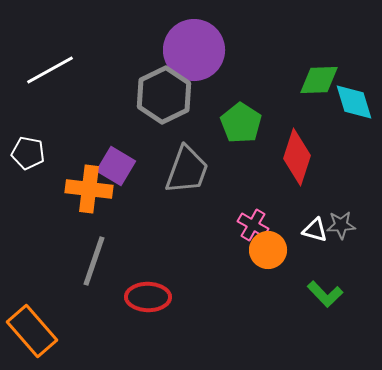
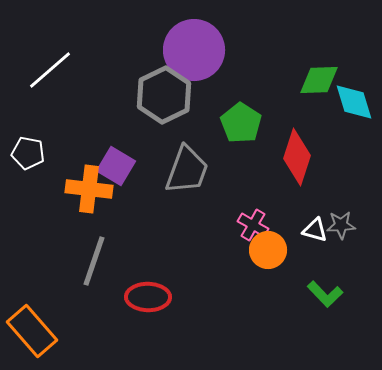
white line: rotated 12 degrees counterclockwise
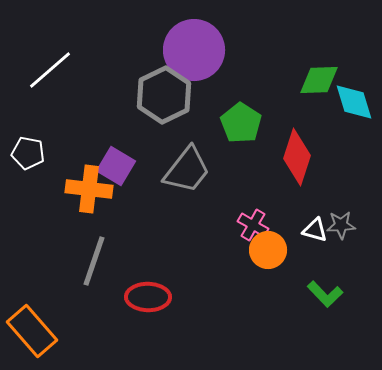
gray trapezoid: rotated 18 degrees clockwise
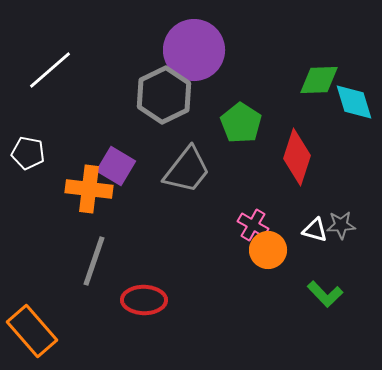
red ellipse: moved 4 px left, 3 px down
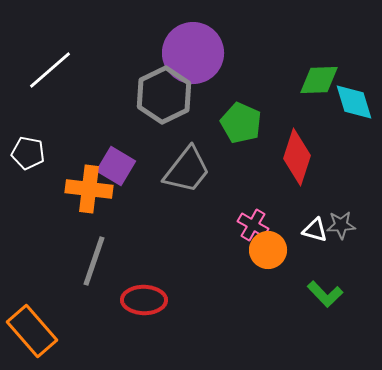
purple circle: moved 1 px left, 3 px down
green pentagon: rotated 9 degrees counterclockwise
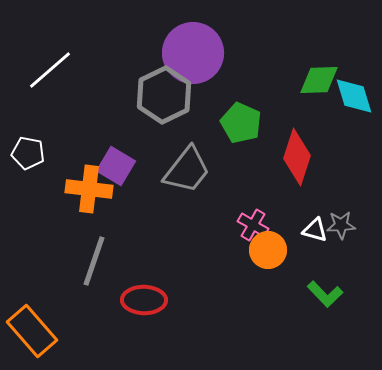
cyan diamond: moved 6 px up
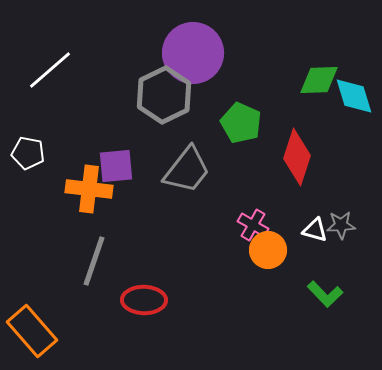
purple square: rotated 36 degrees counterclockwise
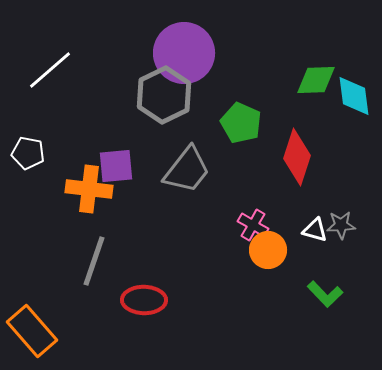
purple circle: moved 9 px left
green diamond: moved 3 px left
cyan diamond: rotated 9 degrees clockwise
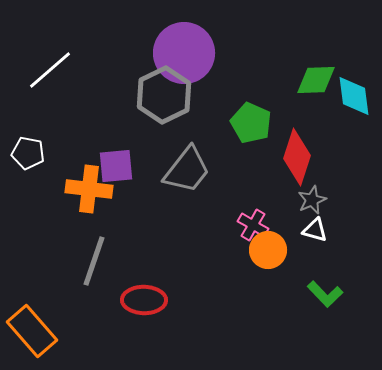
green pentagon: moved 10 px right
gray star: moved 29 px left, 25 px up; rotated 20 degrees counterclockwise
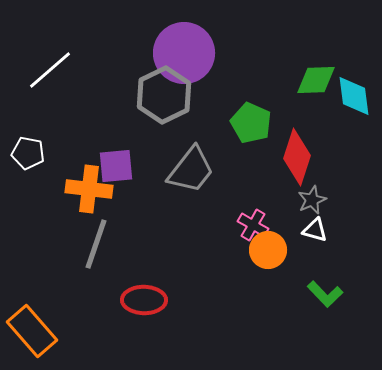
gray trapezoid: moved 4 px right
gray line: moved 2 px right, 17 px up
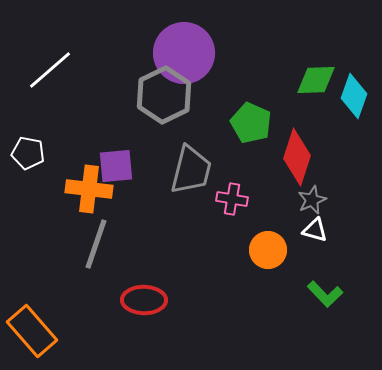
cyan diamond: rotated 27 degrees clockwise
gray trapezoid: rotated 24 degrees counterclockwise
pink cross: moved 21 px left, 26 px up; rotated 20 degrees counterclockwise
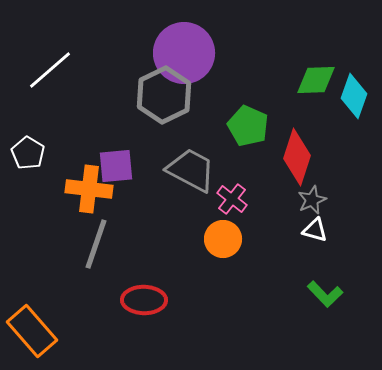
green pentagon: moved 3 px left, 3 px down
white pentagon: rotated 20 degrees clockwise
gray trapezoid: rotated 76 degrees counterclockwise
pink cross: rotated 28 degrees clockwise
orange circle: moved 45 px left, 11 px up
